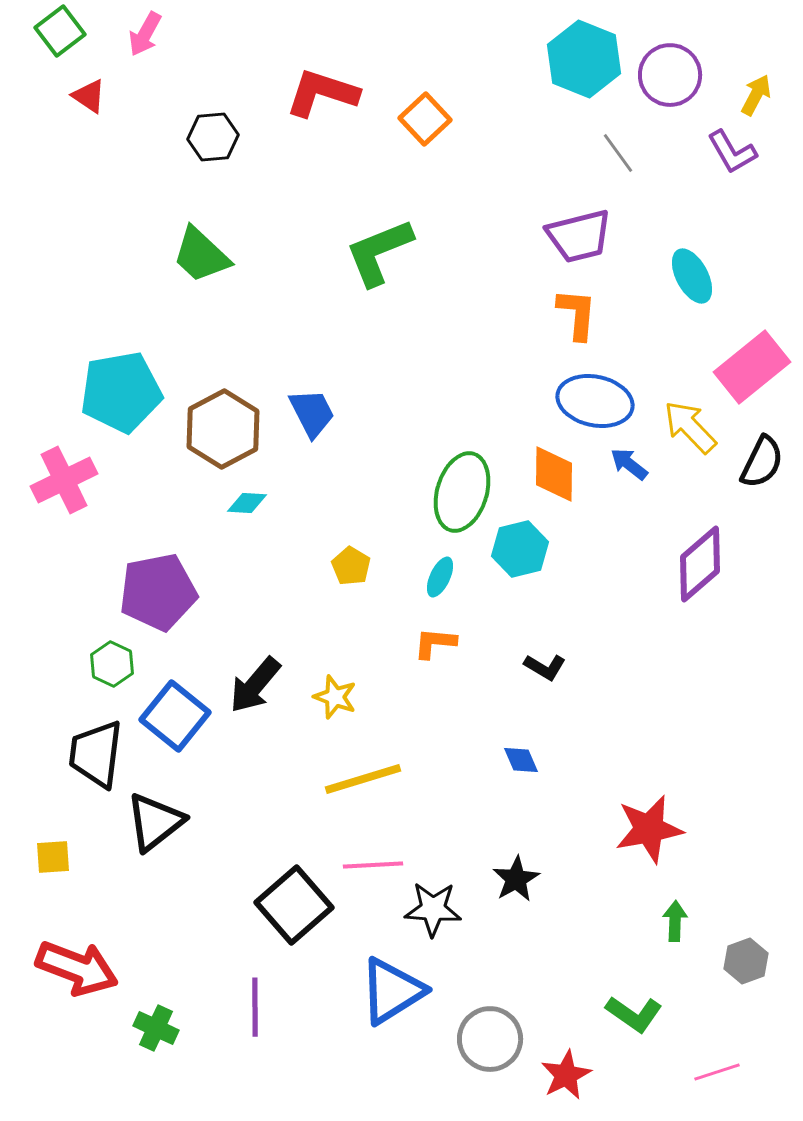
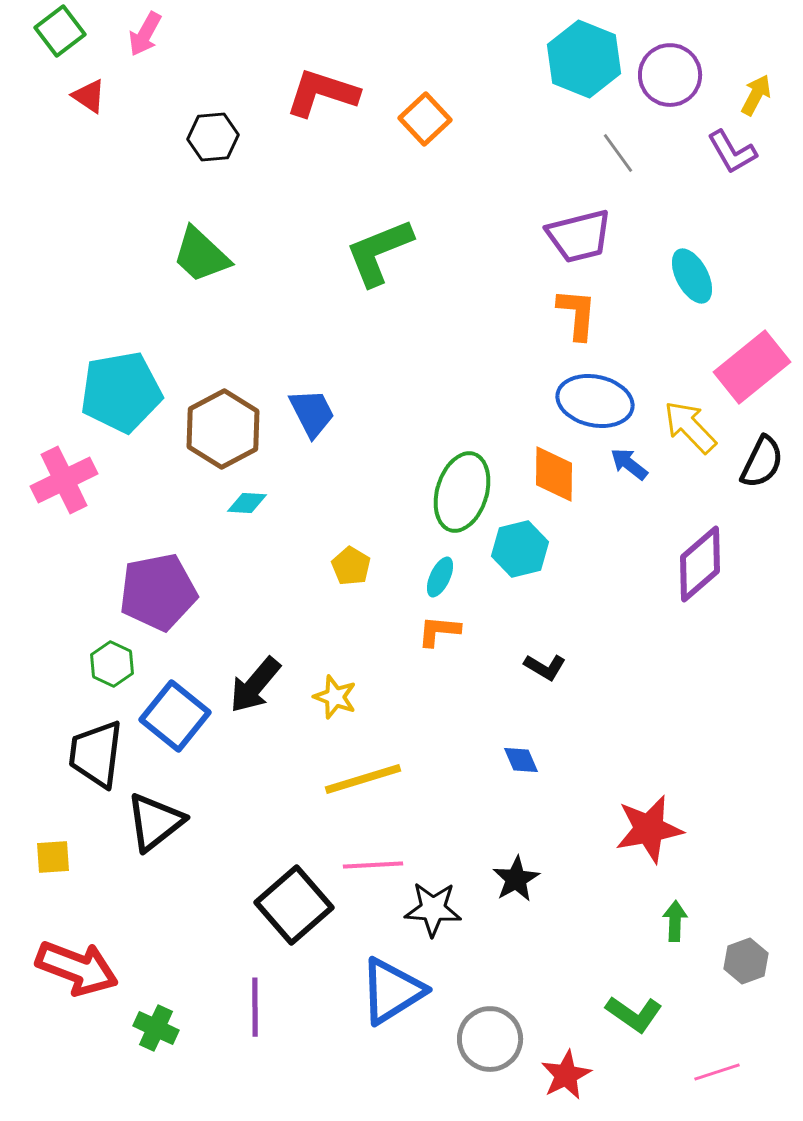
orange L-shape at (435, 643): moved 4 px right, 12 px up
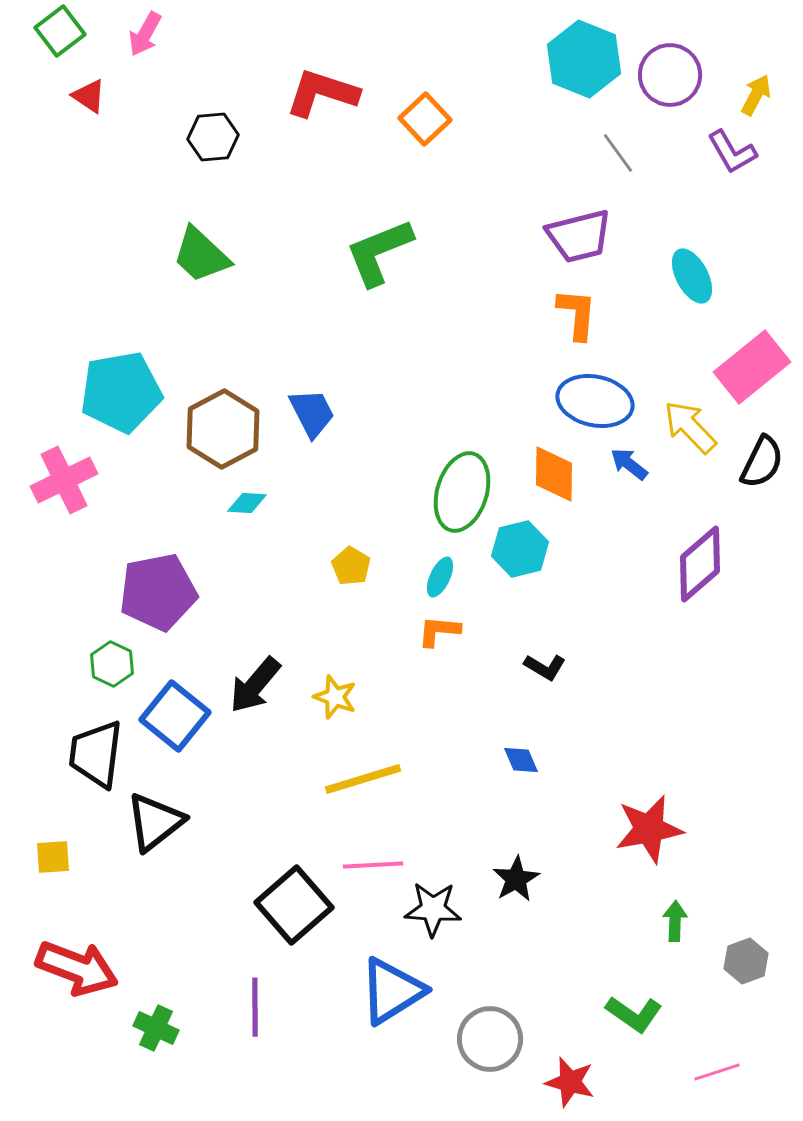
red star at (566, 1075): moved 4 px right, 7 px down; rotated 30 degrees counterclockwise
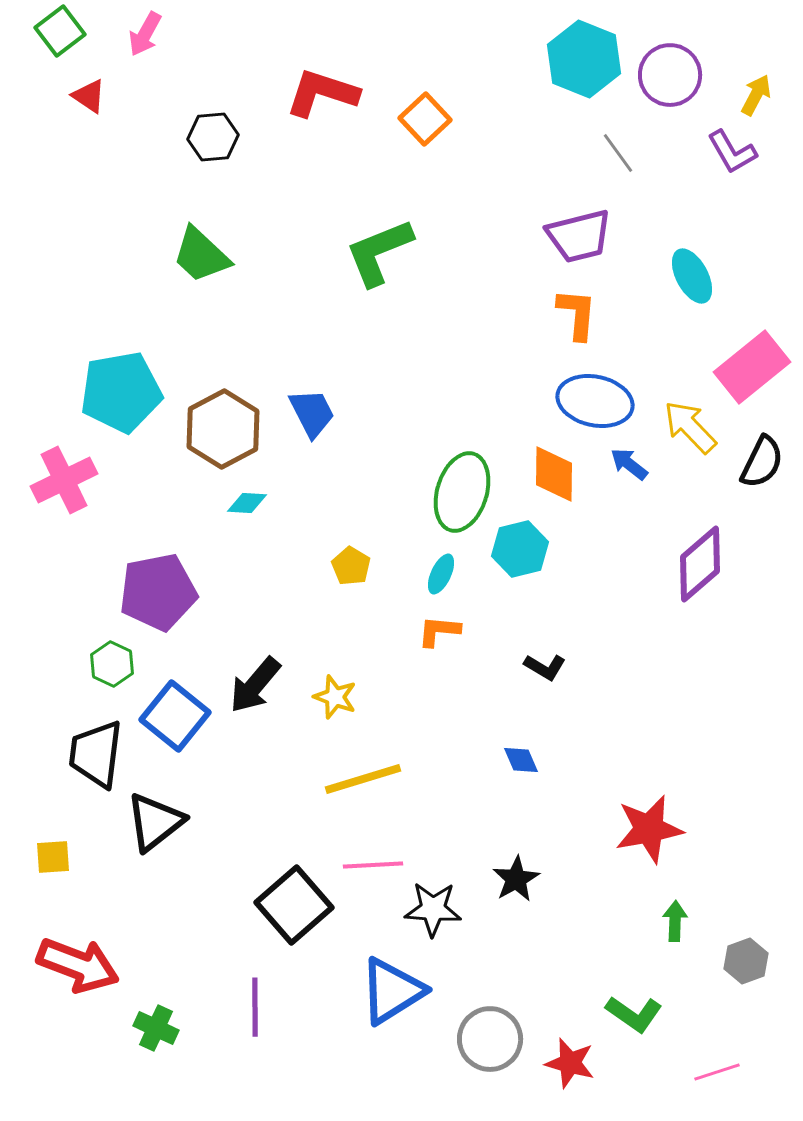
cyan ellipse at (440, 577): moved 1 px right, 3 px up
red arrow at (77, 968): moved 1 px right, 3 px up
red star at (570, 1082): moved 19 px up
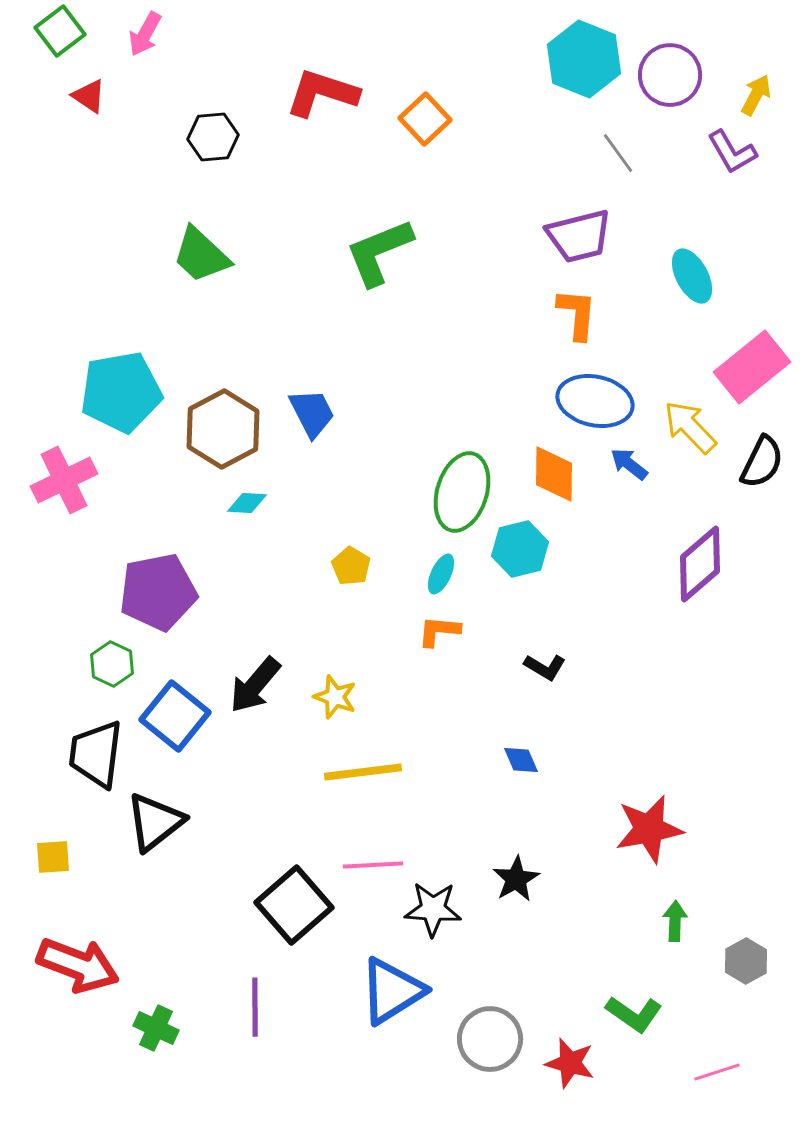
yellow line at (363, 779): moved 7 px up; rotated 10 degrees clockwise
gray hexagon at (746, 961): rotated 9 degrees counterclockwise
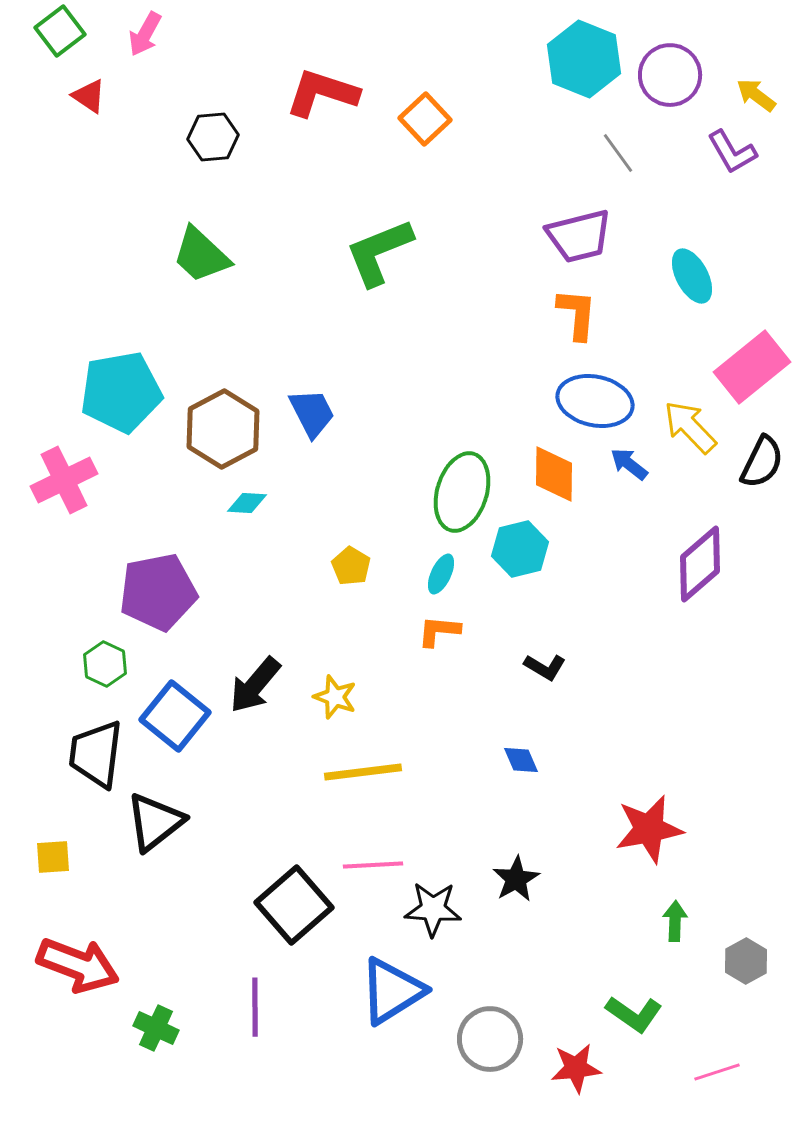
yellow arrow at (756, 95): rotated 81 degrees counterclockwise
green hexagon at (112, 664): moved 7 px left
red star at (570, 1063): moved 6 px right, 5 px down; rotated 21 degrees counterclockwise
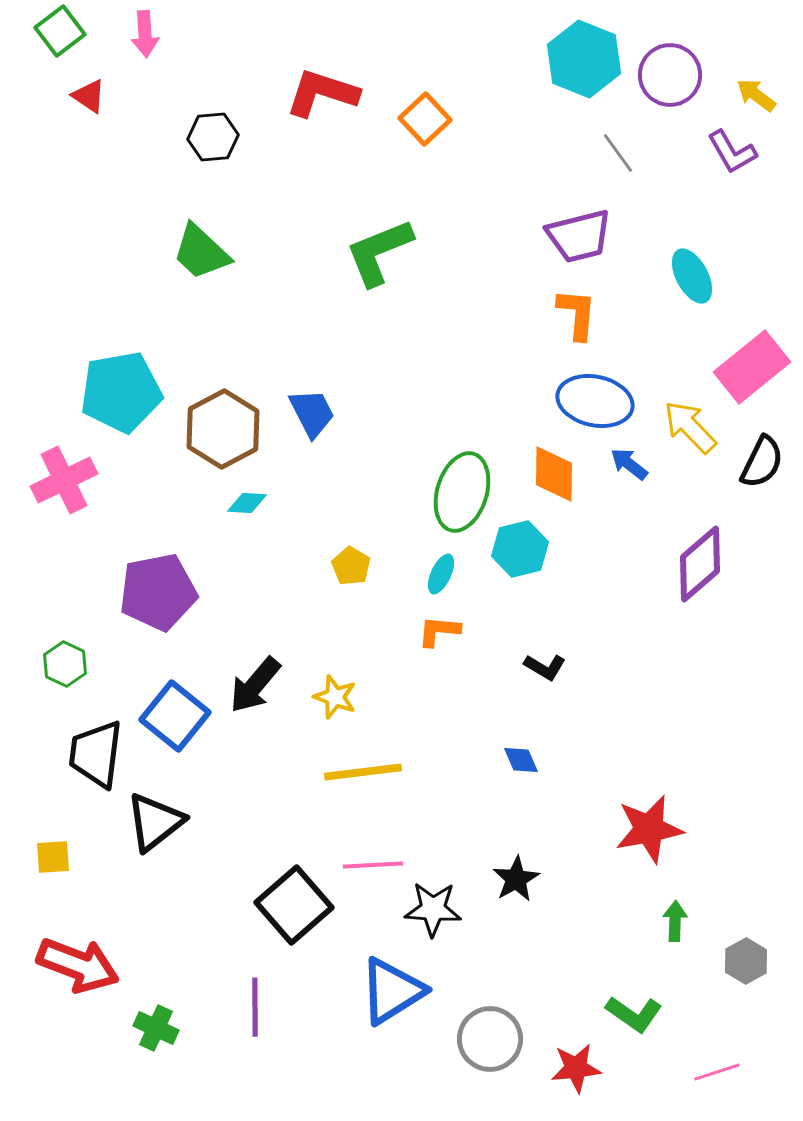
pink arrow at (145, 34): rotated 33 degrees counterclockwise
green trapezoid at (201, 255): moved 3 px up
green hexagon at (105, 664): moved 40 px left
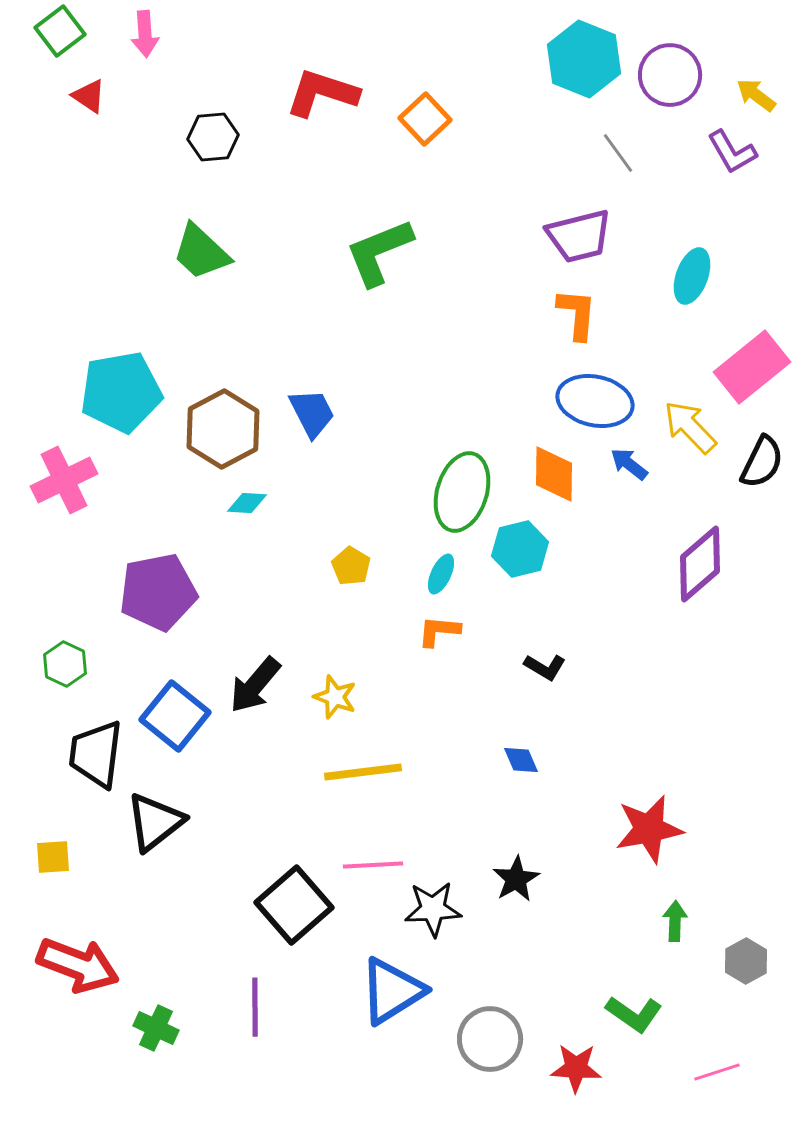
cyan ellipse at (692, 276): rotated 48 degrees clockwise
black star at (433, 909): rotated 6 degrees counterclockwise
red star at (576, 1068): rotated 9 degrees clockwise
